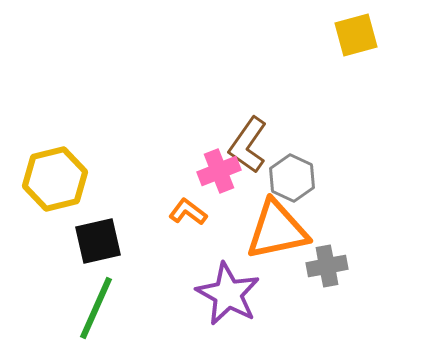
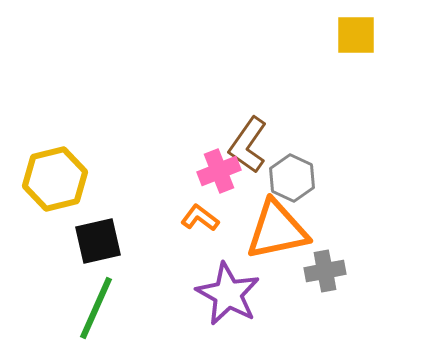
yellow square: rotated 15 degrees clockwise
orange L-shape: moved 12 px right, 6 px down
gray cross: moved 2 px left, 5 px down
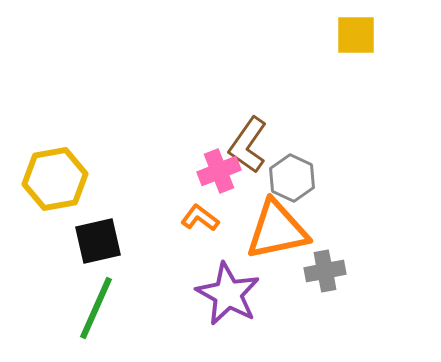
yellow hexagon: rotated 4 degrees clockwise
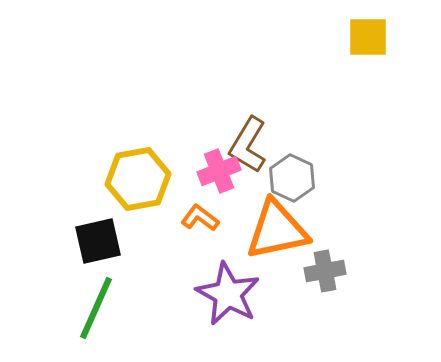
yellow square: moved 12 px right, 2 px down
brown L-shape: rotated 4 degrees counterclockwise
yellow hexagon: moved 83 px right
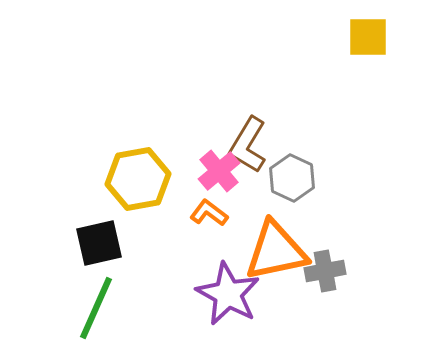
pink cross: rotated 18 degrees counterclockwise
orange L-shape: moved 9 px right, 5 px up
orange triangle: moved 1 px left, 21 px down
black square: moved 1 px right, 2 px down
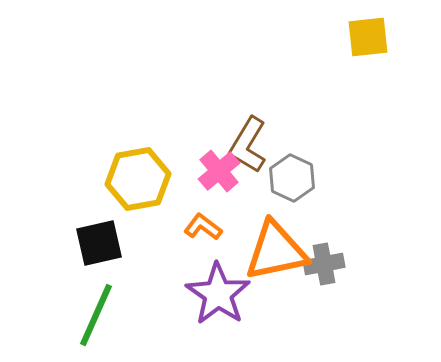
yellow square: rotated 6 degrees counterclockwise
orange L-shape: moved 6 px left, 14 px down
gray cross: moved 1 px left, 7 px up
purple star: moved 10 px left; rotated 6 degrees clockwise
green line: moved 7 px down
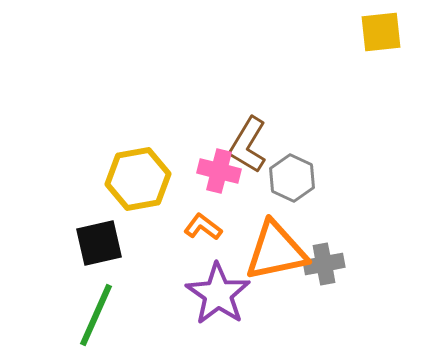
yellow square: moved 13 px right, 5 px up
pink cross: rotated 36 degrees counterclockwise
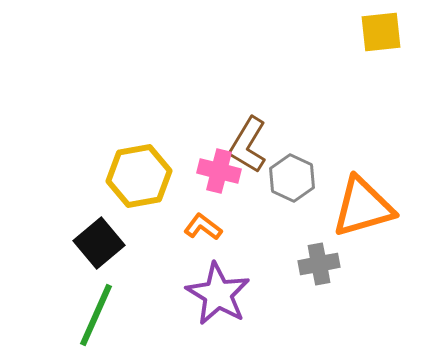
yellow hexagon: moved 1 px right, 3 px up
black square: rotated 27 degrees counterclockwise
orange triangle: moved 87 px right, 44 px up; rotated 4 degrees counterclockwise
gray cross: moved 5 px left
purple star: rotated 4 degrees counterclockwise
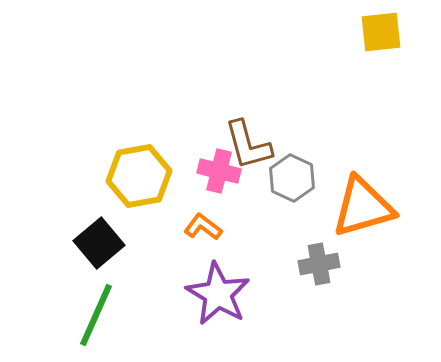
brown L-shape: rotated 46 degrees counterclockwise
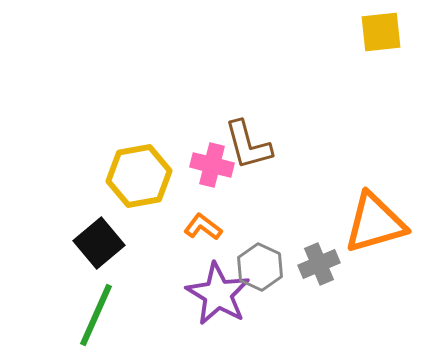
pink cross: moved 7 px left, 6 px up
gray hexagon: moved 32 px left, 89 px down
orange triangle: moved 12 px right, 16 px down
gray cross: rotated 12 degrees counterclockwise
